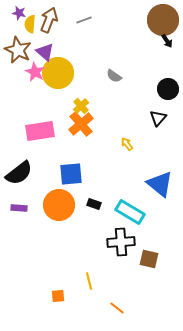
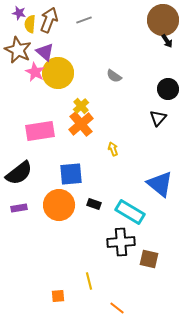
yellow arrow: moved 14 px left, 5 px down; rotated 16 degrees clockwise
purple rectangle: rotated 14 degrees counterclockwise
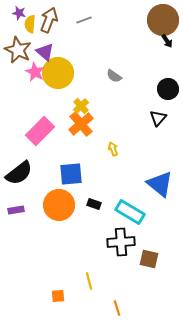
pink rectangle: rotated 36 degrees counterclockwise
purple rectangle: moved 3 px left, 2 px down
orange line: rotated 35 degrees clockwise
